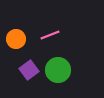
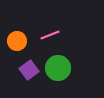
orange circle: moved 1 px right, 2 px down
green circle: moved 2 px up
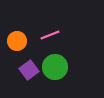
green circle: moved 3 px left, 1 px up
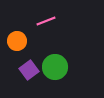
pink line: moved 4 px left, 14 px up
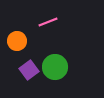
pink line: moved 2 px right, 1 px down
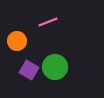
purple square: rotated 24 degrees counterclockwise
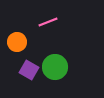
orange circle: moved 1 px down
